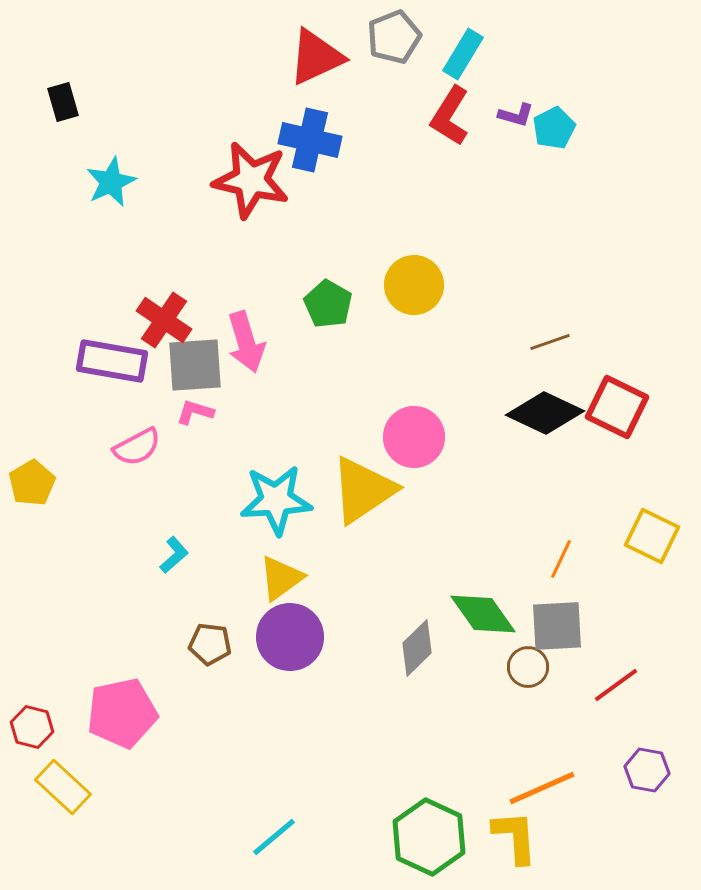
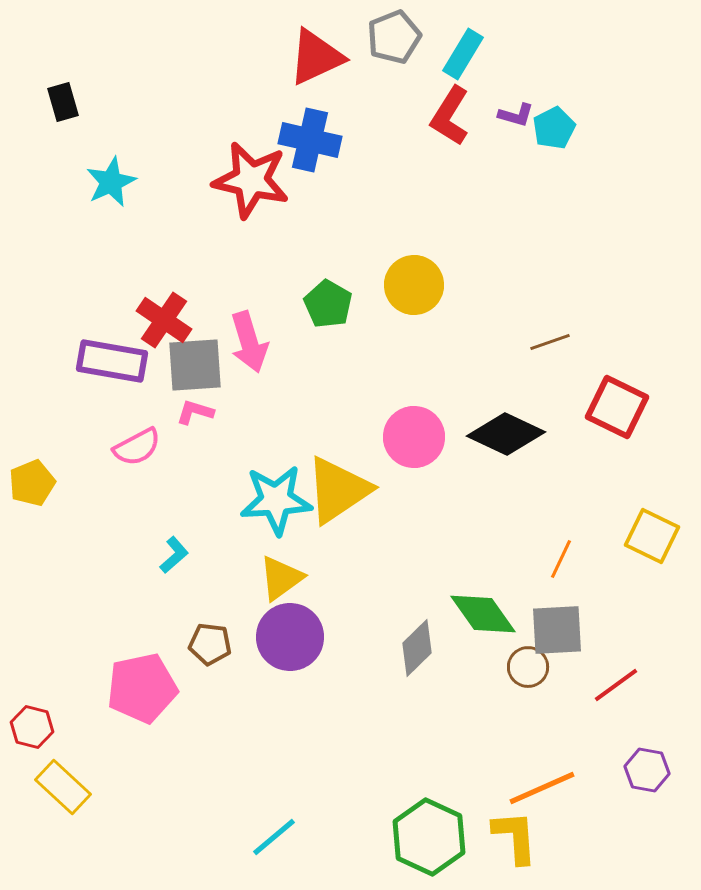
pink arrow at (246, 342): moved 3 px right
black diamond at (545, 413): moved 39 px left, 21 px down
yellow pentagon at (32, 483): rotated 9 degrees clockwise
yellow triangle at (363, 490): moved 25 px left
gray square at (557, 626): moved 4 px down
pink pentagon at (122, 713): moved 20 px right, 25 px up
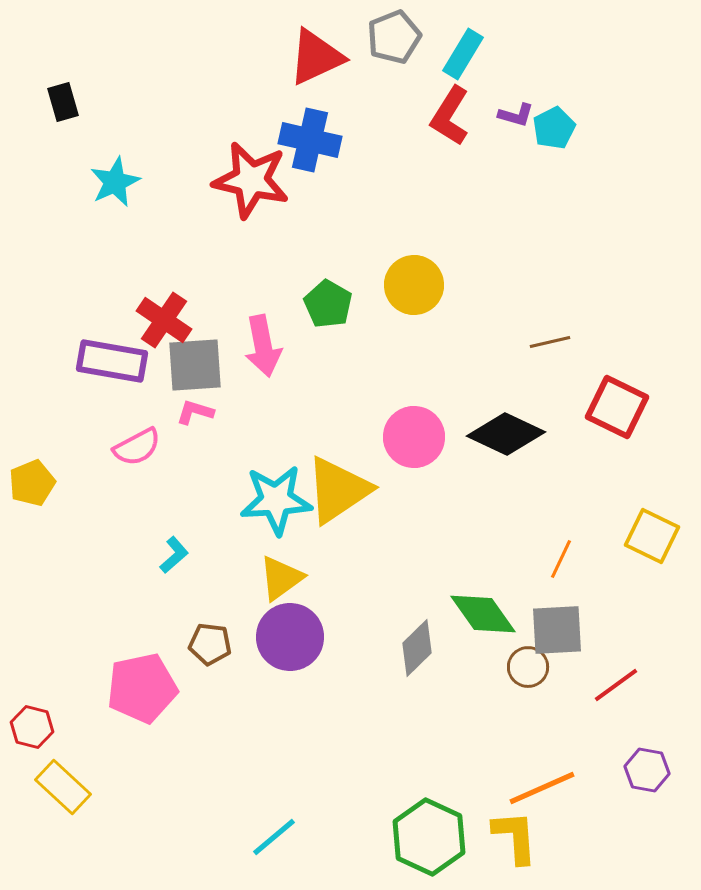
cyan star at (111, 182): moved 4 px right
pink arrow at (249, 342): moved 14 px right, 4 px down; rotated 6 degrees clockwise
brown line at (550, 342): rotated 6 degrees clockwise
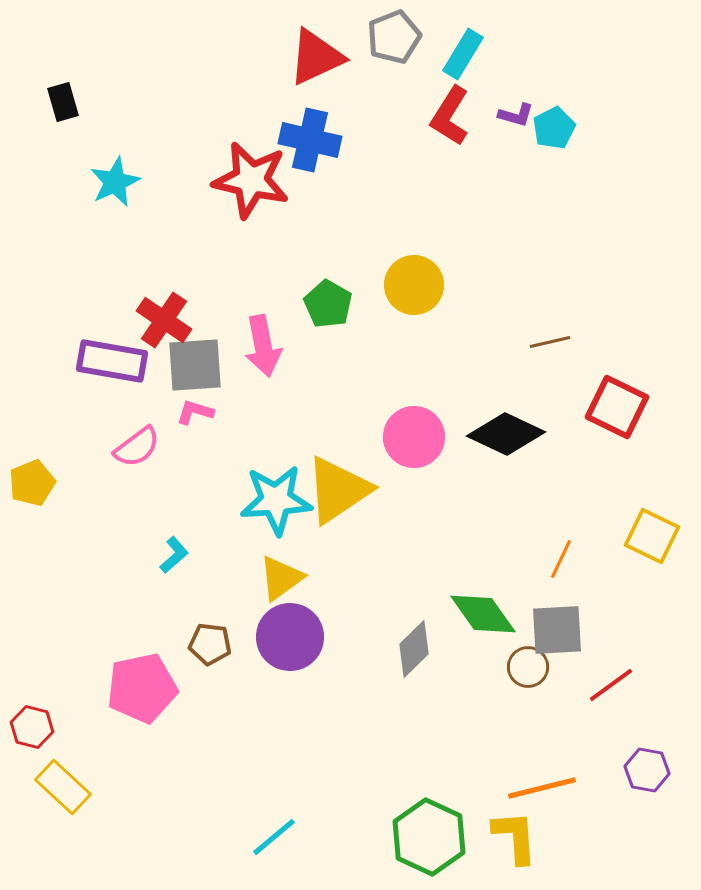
pink semicircle at (137, 447): rotated 9 degrees counterclockwise
gray diamond at (417, 648): moved 3 px left, 1 px down
red line at (616, 685): moved 5 px left
orange line at (542, 788): rotated 10 degrees clockwise
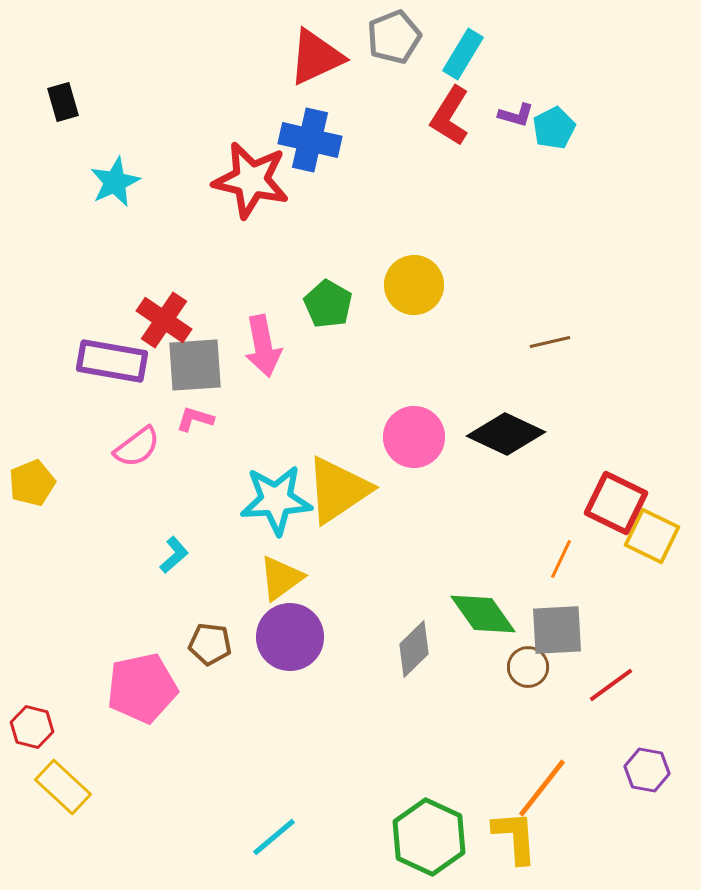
red square at (617, 407): moved 1 px left, 96 px down
pink L-shape at (195, 412): moved 7 px down
orange line at (542, 788): rotated 38 degrees counterclockwise
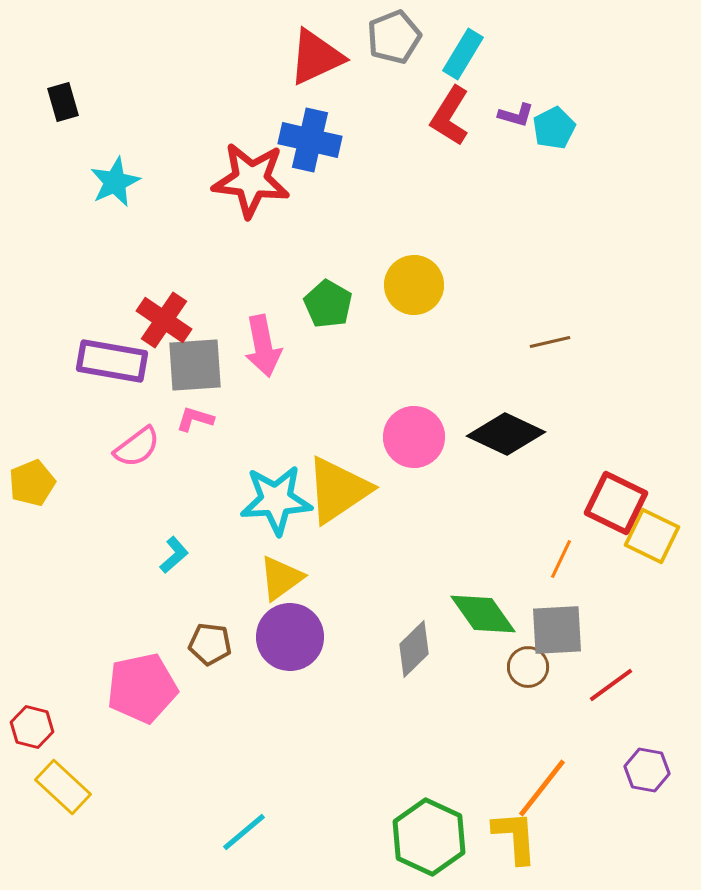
red star at (251, 180): rotated 6 degrees counterclockwise
cyan line at (274, 837): moved 30 px left, 5 px up
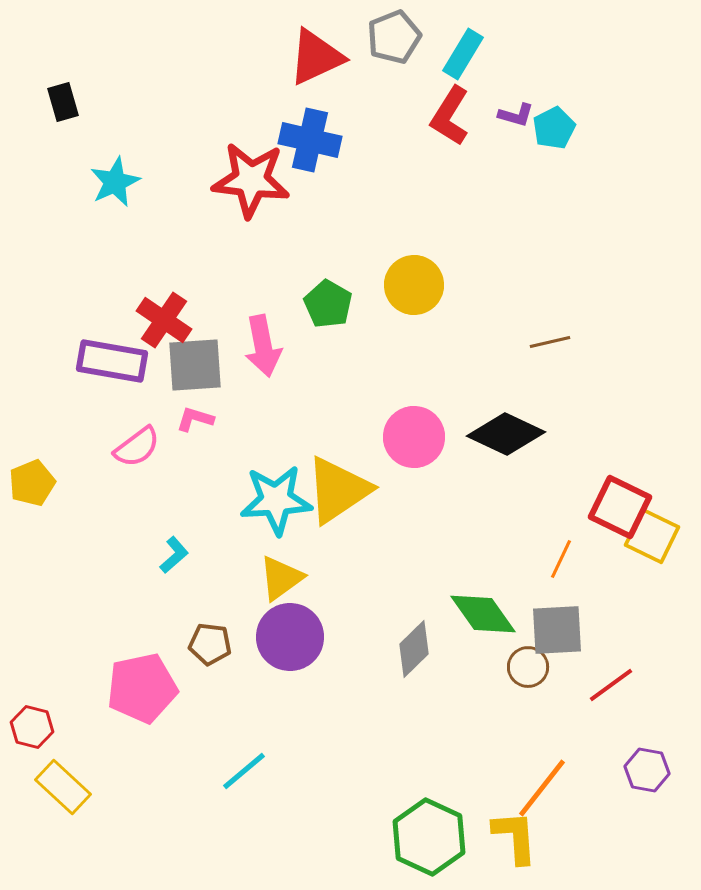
red square at (616, 503): moved 4 px right, 4 px down
cyan line at (244, 832): moved 61 px up
